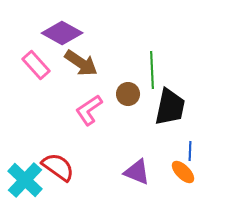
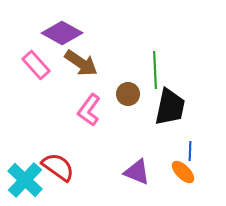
green line: moved 3 px right
pink L-shape: rotated 20 degrees counterclockwise
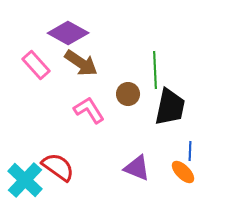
purple diamond: moved 6 px right
pink L-shape: rotated 112 degrees clockwise
purple triangle: moved 4 px up
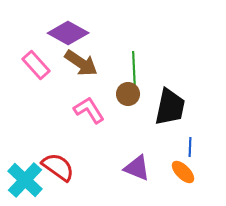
green line: moved 21 px left
blue line: moved 4 px up
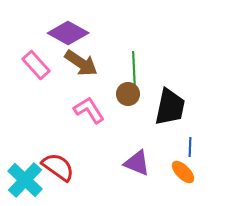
purple triangle: moved 5 px up
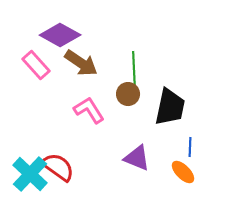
purple diamond: moved 8 px left, 2 px down
purple triangle: moved 5 px up
cyan cross: moved 5 px right, 6 px up
